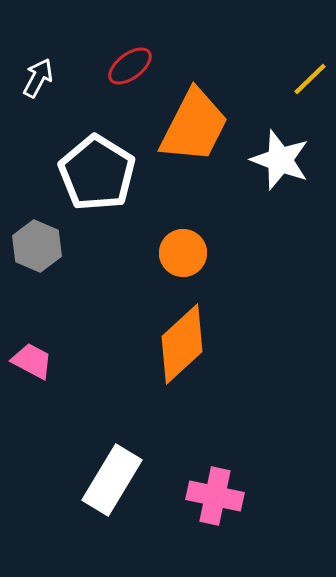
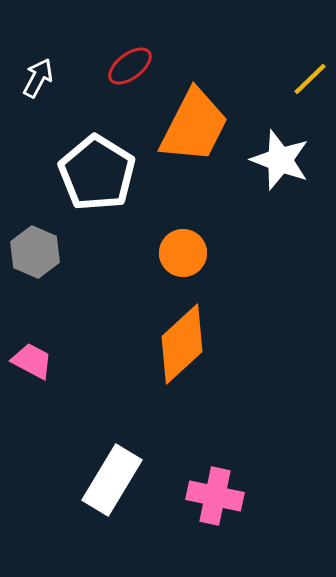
gray hexagon: moved 2 px left, 6 px down
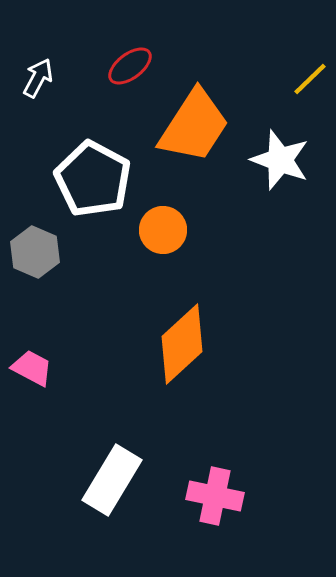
orange trapezoid: rotated 6 degrees clockwise
white pentagon: moved 4 px left, 6 px down; rotated 4 degrees counterclockwise
orange circle: moved 20 px left, 23 px up
pink trapezoid: moved 7 px down
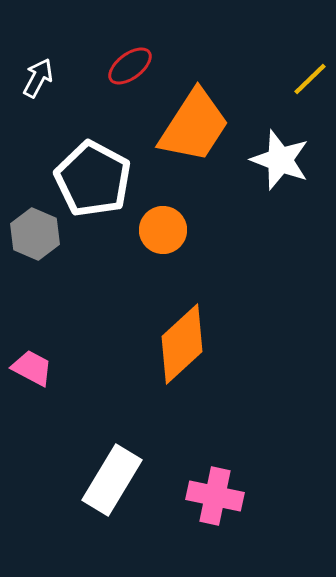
gray hexagon: moved 18 px up
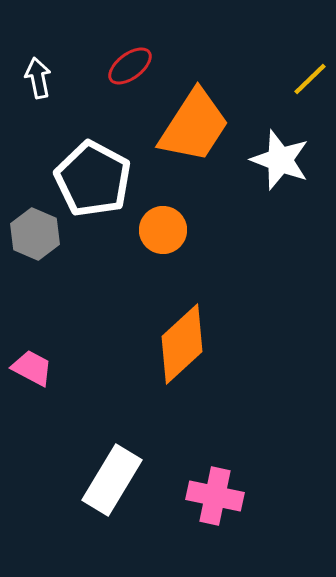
white arrow: rotated 39 degrees counterclockwise
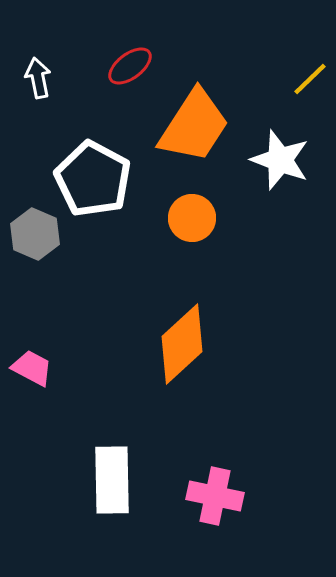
orange circle: moved 29 px right, 12 px up
white rectangle: rotated 32 degrees counterclockwise
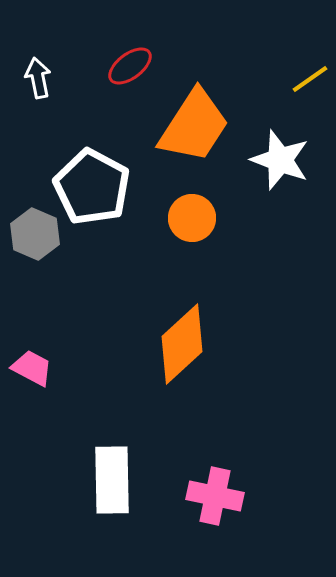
yellow line: rotated 9 degrees clockwise
white pentagon: moved 1 px left, 8 px down
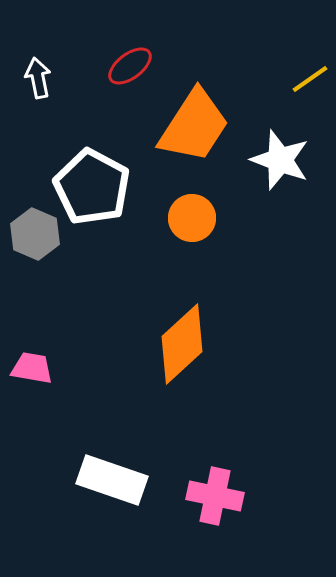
pink trapezoid: rotated 18 degrees counterclockwise
white rectangle: rotated 70 degrees counterclockwise
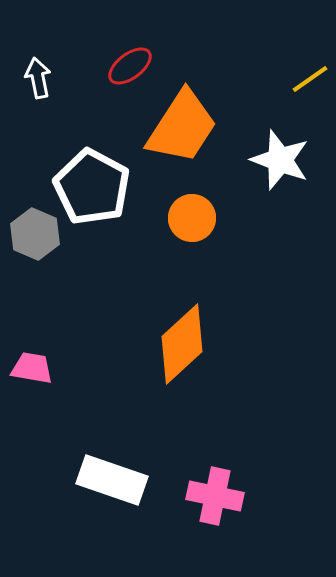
orange trapezoid: moved 12 px left, 1 px down
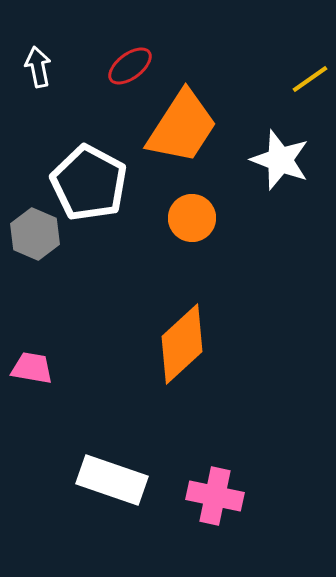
white arrow: moved 11 px up
white pentagon: moved 3 px left, 4 px up
